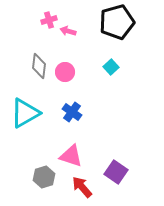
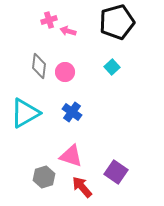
cyan square: moved 1 px right
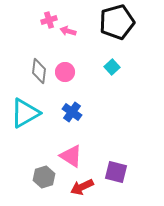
gray diamond: moved 5 px down
pink triangle: rotated 15 degrees clockwise
purple square: rotated 20 degrees counterclockwise
red arrow: rotated 75 degrees counterclockwise
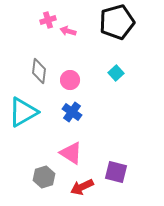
pink cross: moved 1 px left
cyan square: moved 4 px right, 6 px down
pink circle: moved 5 px right, 8 px down
cyan triangle: moved 2 px left, 1 px up
pink triangle: moved 3 px up
